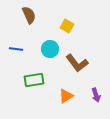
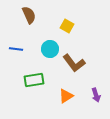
brown L-shape: moved 3 px left
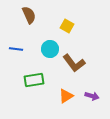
purple arrow: moved 4 px left, 1 px down; rotated 56 degrees counterclockwise
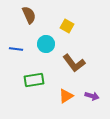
cyan circle: moved 4 px left, 5 px up
